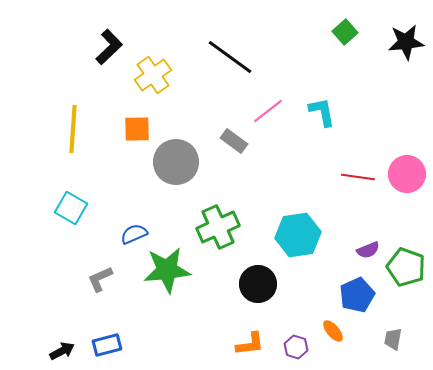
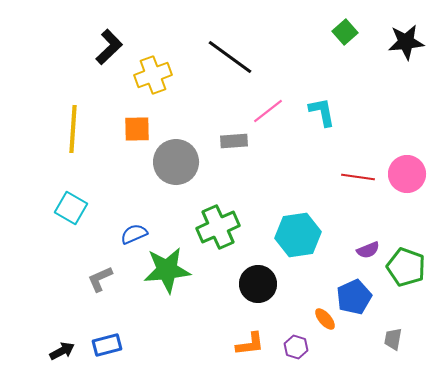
yellow cross: rotated 15 degrees clockwise
gray rectangle: rotated 40 degrees counterclockwise
blue pentagon: moved 3 px left, 2 px down
orange ellipse: moved 8 px left, 12 px up
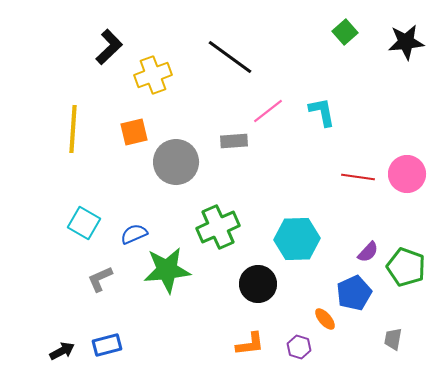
orange square: moved 3 px left, 3 px down; rotated 12 degrees counterclockwise
cyan square: moved 13 px right, 15 px down
cyan hexagon: moved 1 px left, 4 px down; rotated 6 degrees clockwise
purple semicircle: moved 2 px down; rotated 25 degrees counterclockwise
blue pentagon: moved 4 px up
purple hexagon: moved 3 px right
